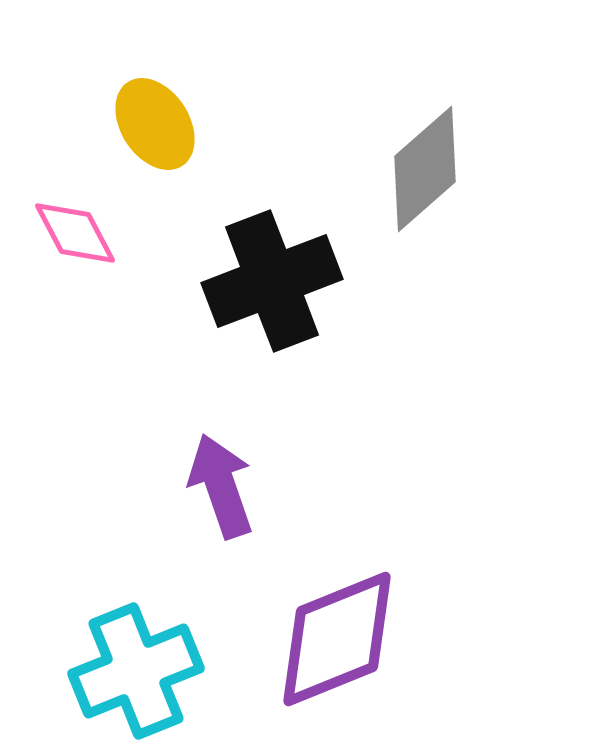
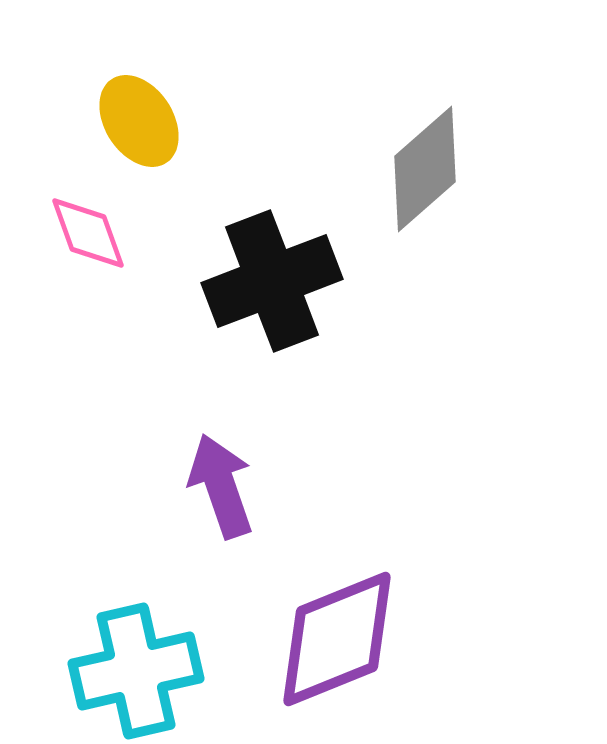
yellow ellipse: moved 16 px left, 3 px up
pink diamond: moved 13 px right; rotated 8 degrees clockwise
cyan cross: rotated 9 degrees clockwise
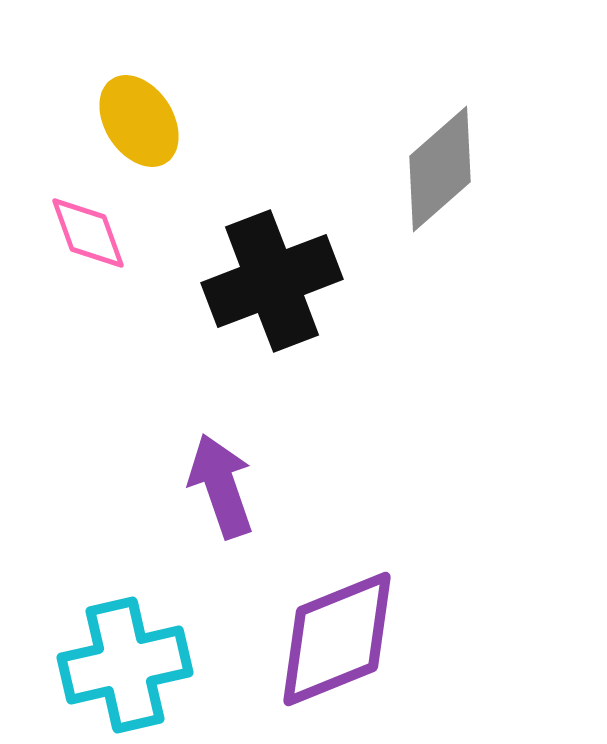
gray diamond: moved 15 px right
cyan cross: moved 11 px left, 6 px up
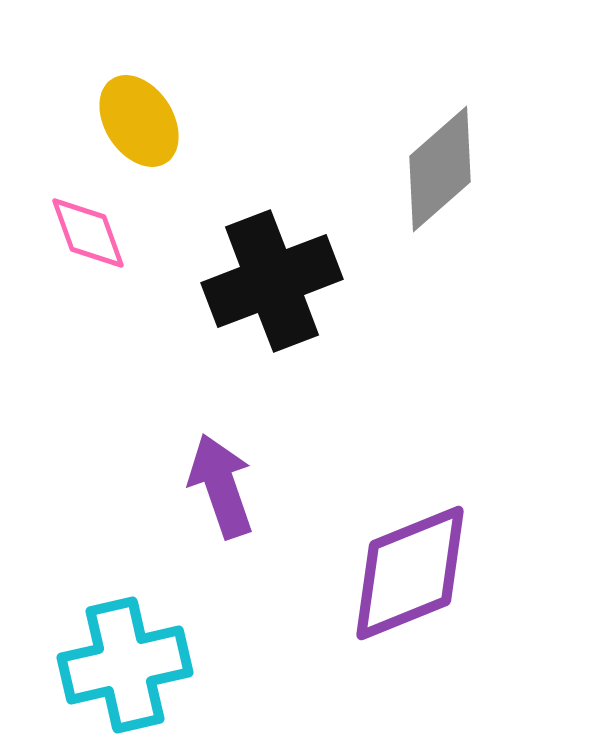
purple diamond: moved 73 px right, 66 px up
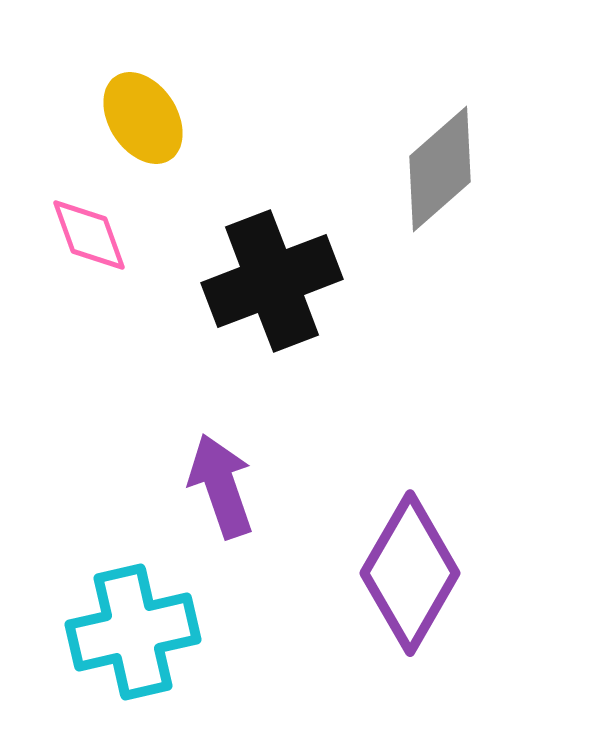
yellow ellipse: moved 4 px right, 3 px up
pink diamond: moved 1 px right, 2 px down
purple diamond: rotated 38 degrees counterclockwise
cyan cross: moved 8 px right, 33 px up
